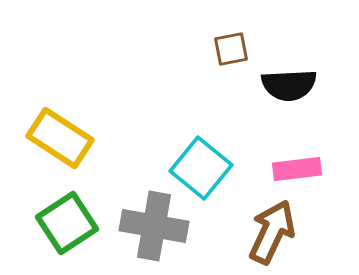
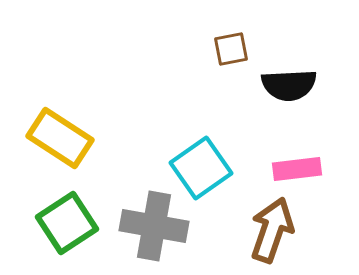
cyan square: rotated 16 degrees clockwise
brown arrow: moved 2 px up; rotated 6 degrees counterclockwise
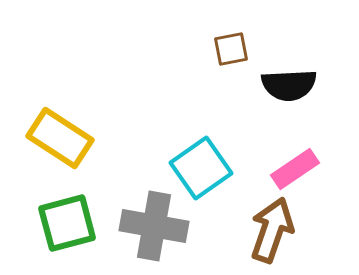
pink rectangle: moved 2 px left; rotated 27 degrees counterclockwise
green square: rotated 18 degrees clockwise
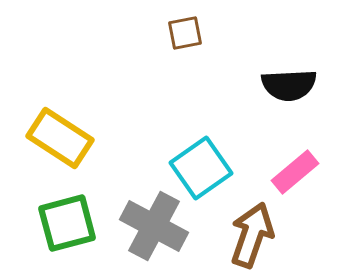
brown square: moved 46 px left, 16 px up
pink rectangle: moved 3 px down; rotated 6 degrees counterclockwise
gray cross: rotated 18 degrees clockwise
brown arrow: moved 20 px left, 5 px down
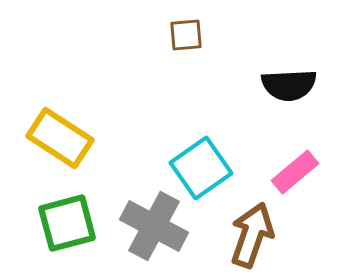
brown square: moved 1 px right, 2 px down; rotated 6 degrees clockwise
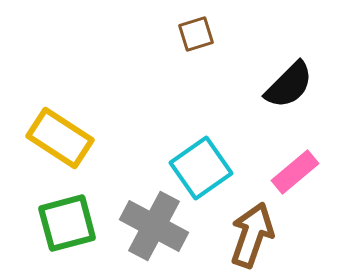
brown square: moved 10 px right, 1 px up; rotated 12 degrees counterclockwise
black semicircle: rotated 42 degrees counterclockwise
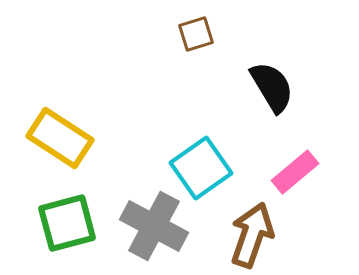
black semicircle: moved 17 px left, 2 px down; rotated 76 degrees counterclockwise
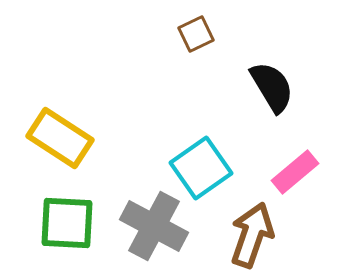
brown square: rotated 9 degrees counterclockwise
green square: rotated 18 degrees clockwise
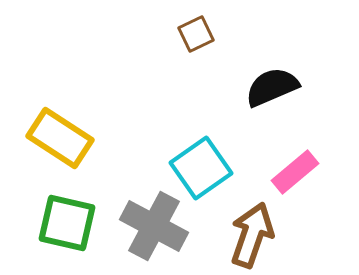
black semicircle: rotated 82 degrees counterclockwise
green square: rotated 10 degrees clockwise
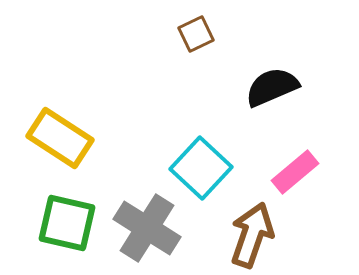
cyan square: rotated 12 degrees counterclockwise
gray cross: moved 7 px left, 2 px down; rotated 4 degrees clockwise
